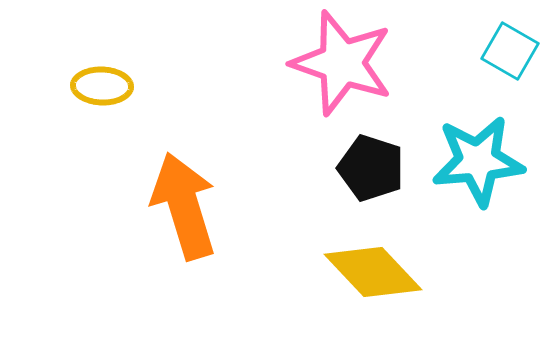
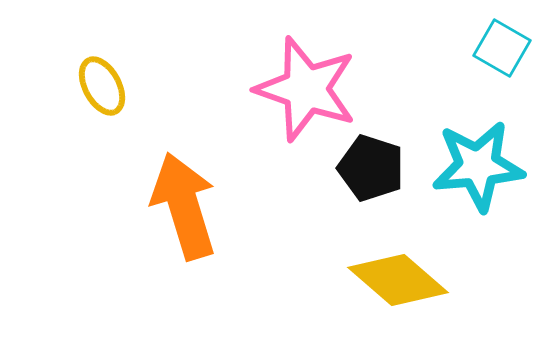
cyan square: moved 8 px left, 3 px up
pink star: moved 36 px left, 26 px down
yellow ellipse: rotated 60 degrees clockwise
cyan star: moved 5 px down
yellow diamond: moved 25 px right, 8 px down; rotated 6 degrees counterclockwise
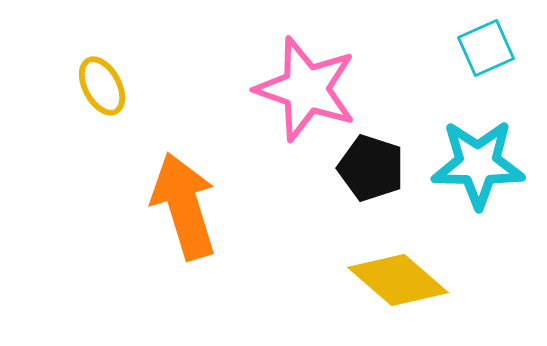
cyan square: moved 16 px left; rotated 36 degrees clockwise
cyan star: moved 2 px up; rotated 6 degrees clockwise
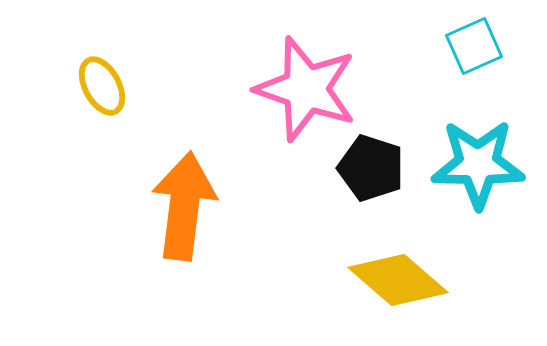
cyan square: moved 12 px left, 2 px up
orange arrow: rotated 24 degrees clockwise
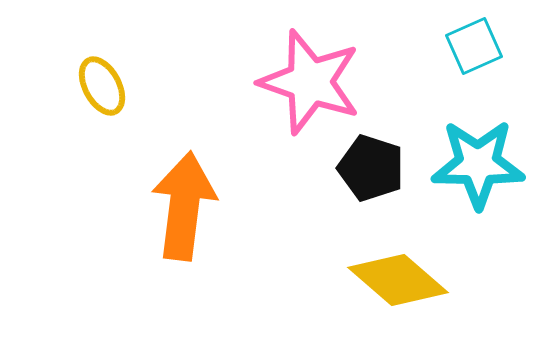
pink star: moved 4 px right, 7 px up
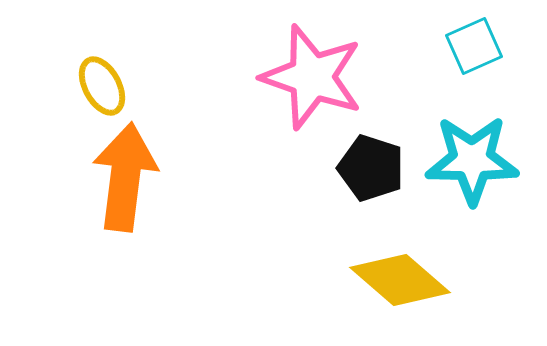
pink star: moved 2 px right, 5 px up
cyan star: moved 6 px left, 4 px up
orange arrow: moved 59 px left, 29 px up
yellow diamond: moved 2 px right
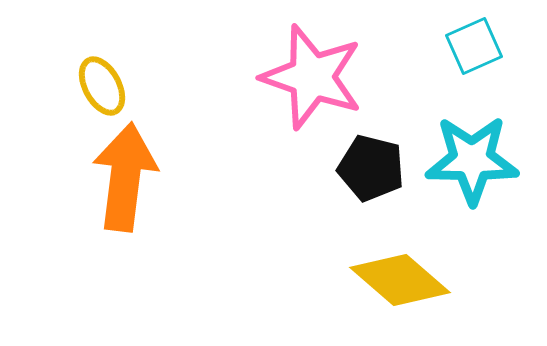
black pentagon: rotated 4 degrees counterclockwise
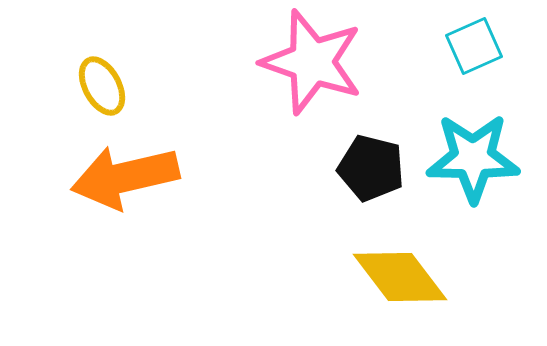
pink star: moved 15 px up
cyan star: moved 1 px right, 2 px up
orange arrow: rotated 110 degrees counterclockwise
yellow diamond: moved 3 px up; rotated 12 degrees clockwise
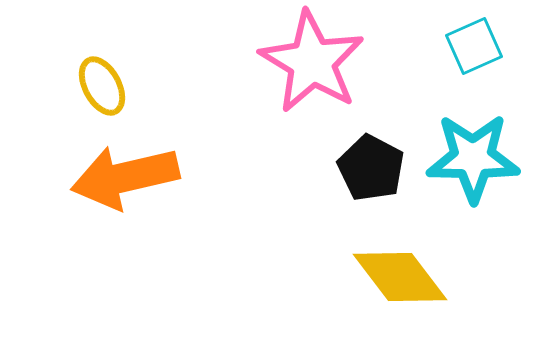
pink star: rotated 12 degrees clockwise
black pentagon: rotated 14 degrees clockwise
